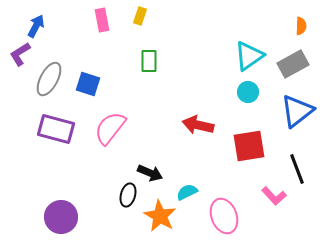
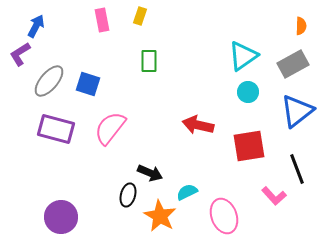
cyan triangle: moved 6 px left
gray ellipse: moved 2 px down; rotated 12 degrees clockwise
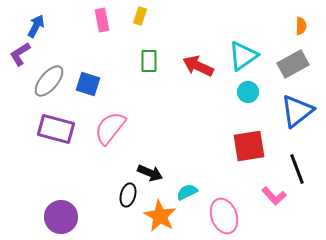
red arrow: moved 59 px up; rotated 12 degrees clockwise
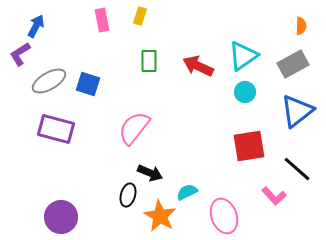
gray ellipse: rotated 20 degrees clockwise
cyan circle: moved 3 px left
pink semicircle: moved 24 px right
black line: rotated 28 degrees counterclockwise
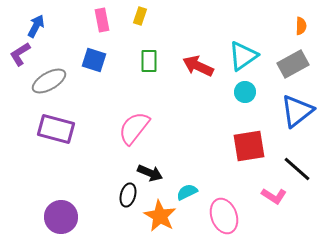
blue square: moved 6 px right, 24 px up
pink L-shape: rotated 15 degrees counterclockwise
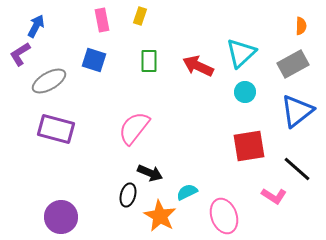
cyan triangle: moved 2 px left, 3 px up; rotated 8 degrees counterclockwise
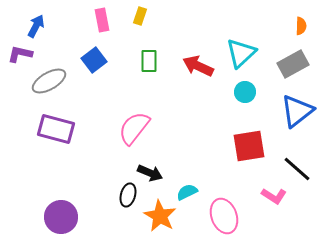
purple L-shape: rotated 45 degrees clockwise
blue square: rotated 35 degrees clockwise
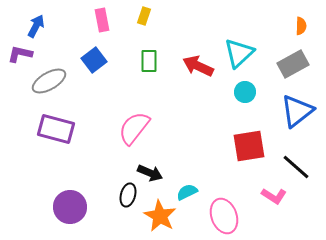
yellow rectangle: moved 4 px right
cyan triangle: moved 2 px left
black line: moved 1 px left, 2 px up
purple circle: moved 9 px right, 10 px up
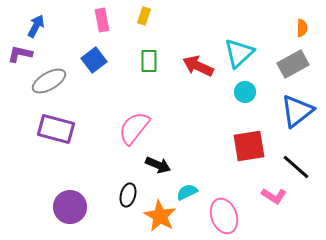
orange semicircle: moved 1 px right, 2 px down
black arrow: moved 8 px right, 8 px up
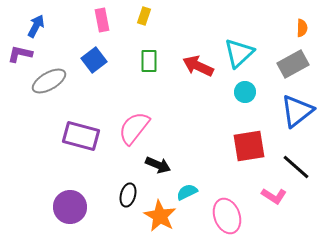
purple rectangle: moved 25 px right, 7 px down
pink ellipse: moved 3 px right
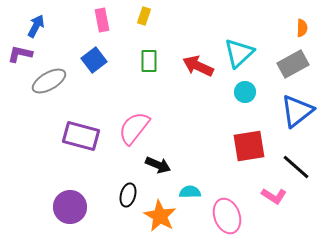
cyan semicircle: moved 3 px right; rotated 25 degrees clockwise
